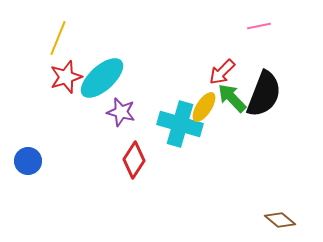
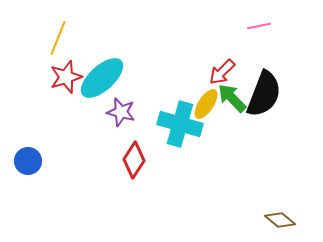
yellow ellipse: moved 2 px right, 3 px up
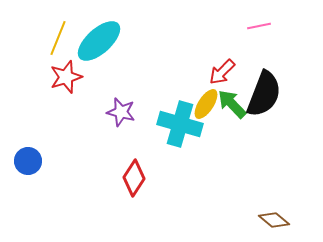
cyan ellipse: moved 3 px left, 37 px up
green arrow: moved 6 px down
red diamond: moved 18 px down
brown diamond: moved 6 px left
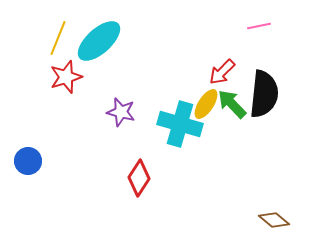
black semicircle: rotated 15 degrees counterclockwise
red diamond: moved 5 px right
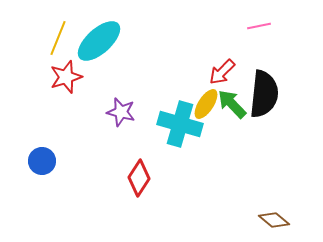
blue circle: moved 14 px right
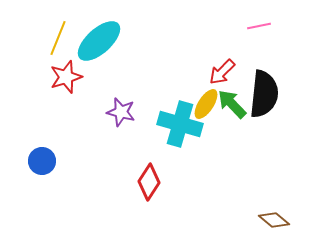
red diamond: moved 10 px right, 4 px down
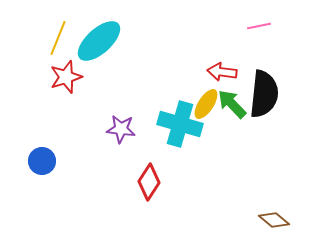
red arrow: rotated 52 degrees clockwise
purple star: moved 17 px down; rotated 8 degrees counterclockwise
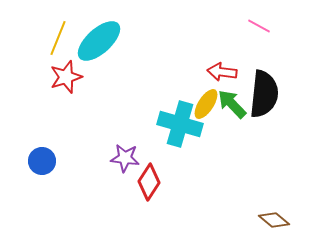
pink line: rotated 40 degrees clockwise
purple star: moved 4 px right, 29 px down
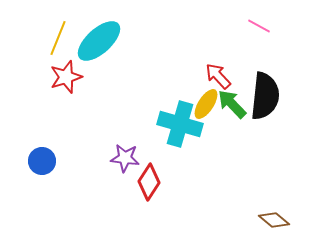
red arrow: moved 4 px left, 4 px down; rotated 40 degrees clockwise
black semicircle: moved 1 px right, 2 px down
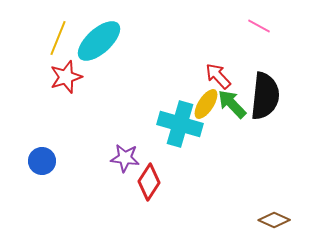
brown diamond: rotated 16 degrees counterclockwise
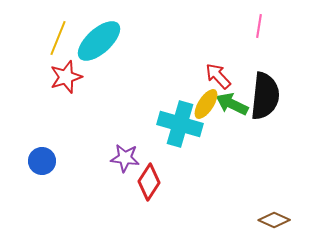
pink line: rotated 70 degrees clockwise
green arrow: rotated 20 degrees counterclockwise
